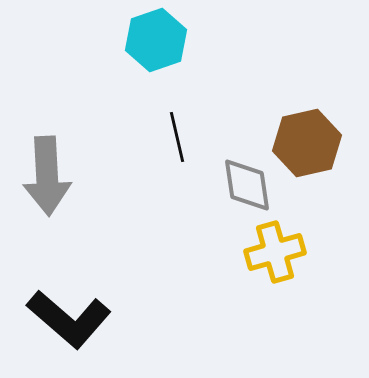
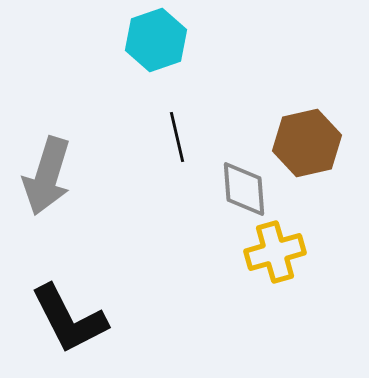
gray arrow: rotated 20 degrees clockwise
gray diamond: moved 3 px left, 4 px down; rotated 4 degrees clockwise
black L-shape: rotated 22 degrees clockwise
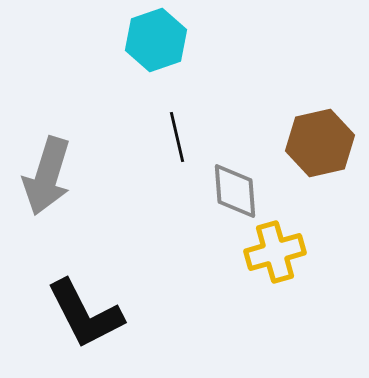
brown hexagon: moved 13 px right
gray diamond: moved 9 px left, 2 px down
black L-shape: moved 16 px right, 5 px up
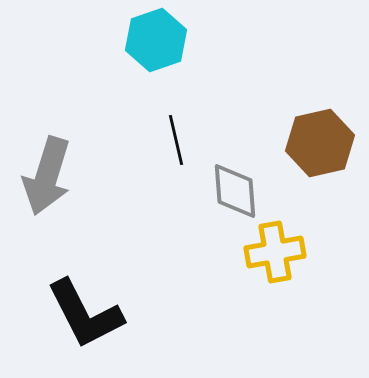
black line: moved 1 px left, 3 px down
yellow cross: rotated 6 degrees clockwise
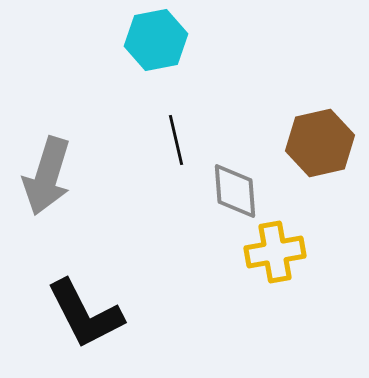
cyan hexagon: rotated 8 degrees clockwise
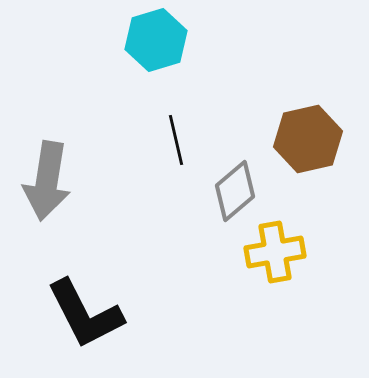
cyan hexagon: rotated 6 degrees counterclockwise
brown hexagon: moved 12 px left, 4 px up
gray arrow: moved 5 px down; rotated 8 degrees counterclockwise
gray diamond: rotated 54 degrees clockwise
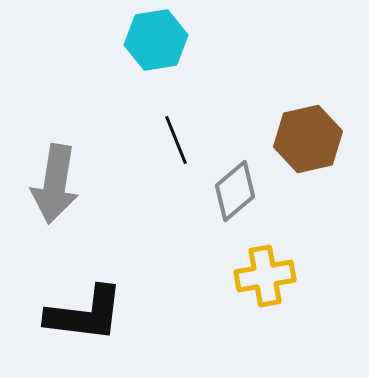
cyan hexagon: rotated 8 degrees clockwise
black line: rotated 9 degrees counterclockwise
gray arrow: moved 8 px right, 3 px down
yellow cross: moved 10 px left, 24 px down
black L-shape: rotated 56 degrees counterclockwise
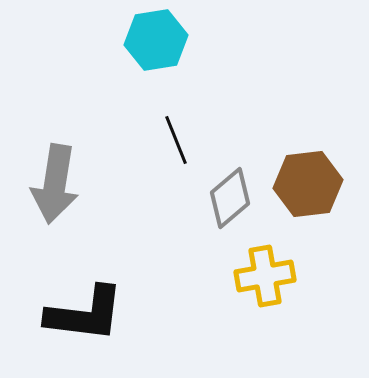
brown hexagon: moved 45 px down; rotated 6 degrees clockwise
gray diamond: moved 5 px left, 7 px down
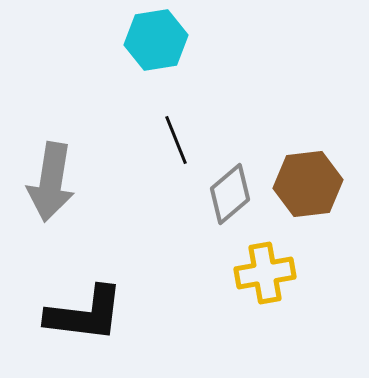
gray arrow: moved 4 px left, 2 px up
gray diamond: moved 4 px up
yellow cross: moved 3 px up
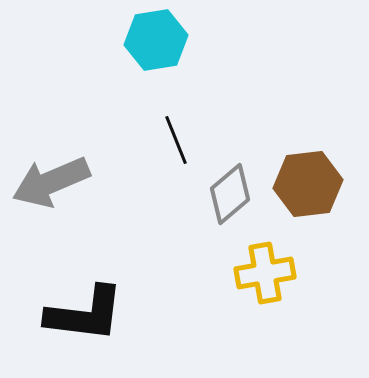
gray arrow: rotated 58 degrees clockwise
